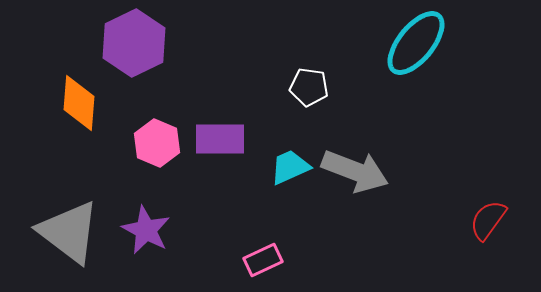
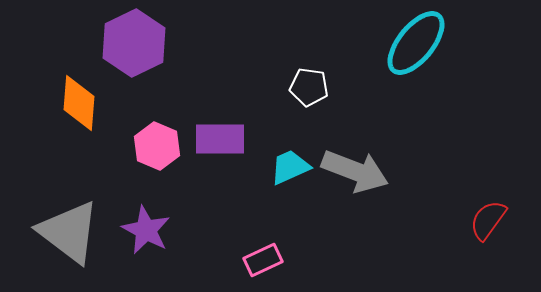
pink hexagon: moved 3 px down
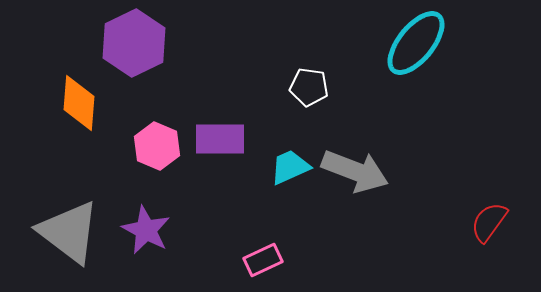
red semicircle: moved 1 px right, 2 px down
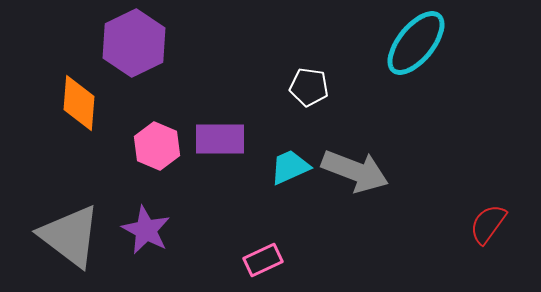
red semicircle: moved 1 px left, 2 px down
gray triangle: moved 1 px right, 4 px down
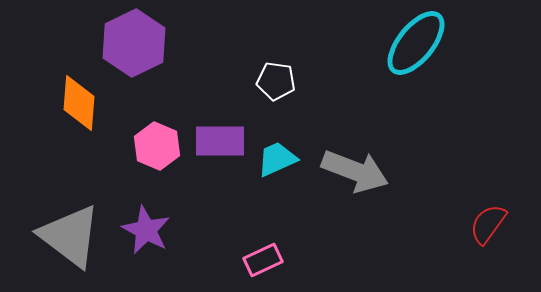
white pentagon: moved 33 px left, 6 px up
purple rectangle: moved 2 px down
cyan trapezoid: moved 13 px left, 8 px up
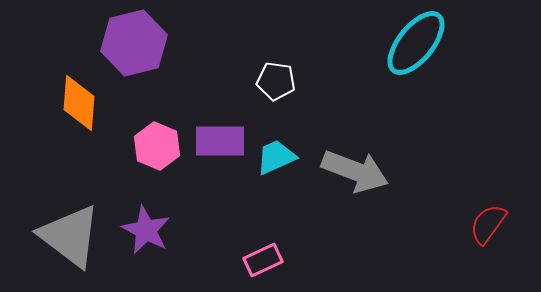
purple hexagon: rotated 12 degrees clockwise
cyan trapezoid: moved 1 px left, 2 px up
